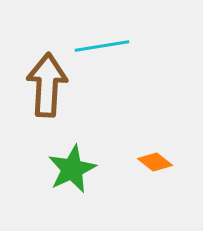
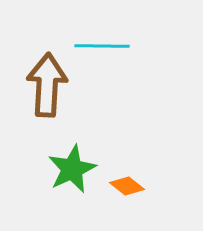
cyan line: rotated 10 degrees clockwise
orange diamond: moved 28 px left, 24 px down
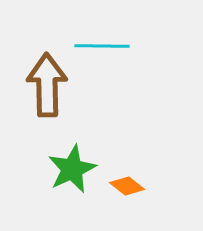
brown arrow: rotated 4 degrees counterclockwise
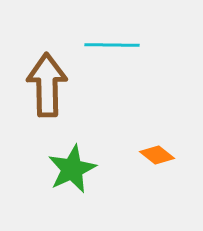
cyan line: moved 10 px right, 1 px up
orange diamond: moved 30 px right, 31 px up
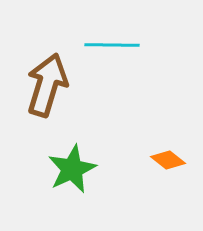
brown arrow: rotated 18 degrees clockwise
orange diamond: moved 11 px right, 5 px down
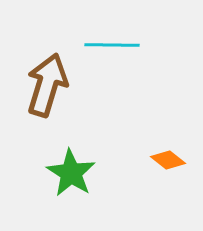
green star: moved 1 px left, 4 px down; rotated 15 degrees counterclockwise
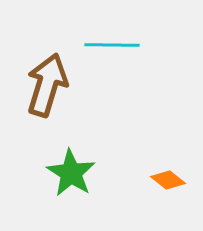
orange diamond: moved 20 px down
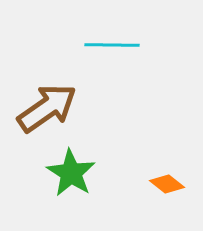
brown arrow: moved 23 px down; rotated 38 degrees clockwise
orange diamond: moved 1 px left, 4 px down
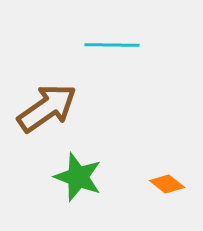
green star: moved 7 px right, 4 px down; rotated 12 degrees counterclockwise
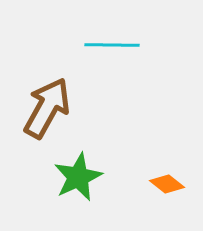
brown arrow: rotated 26 degrees counterclockwise
green star: rotated 27 degrees clockwise
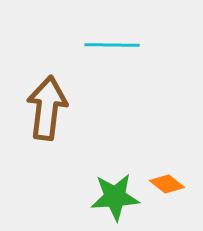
brown arrow: rotated 22 degrees counterclockwise
green star: moved 37 px right, 20 px down; rotated 21 degrees clockwise
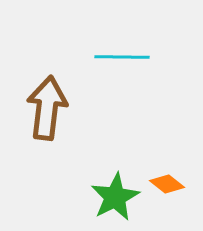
cyan line: moved 10 px right, 12 px down
green star: rotated 24 degrees counterclockwise
